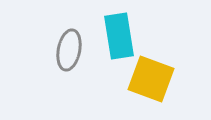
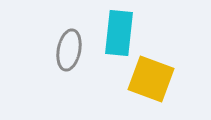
cyan rectangle: moved 3 px up; rotated 15 degrees clockwise
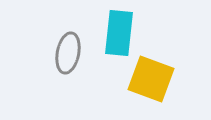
gray ellipse: moved 1 px left, 3 px down
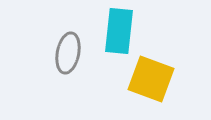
cyan rectangle: moved 2 px up
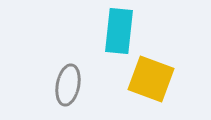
gray ellipse: moved 32 px down
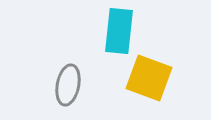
yellow square: moved 2 px left, 1 px up
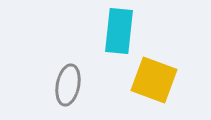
yellow square: moved 5 px right, 2 px down
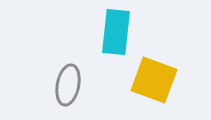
cyan rectangle: moved 3 px left, 1 px down
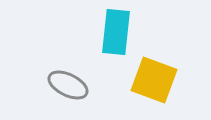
gray ellipse: rotated 75 degrees counterclockwise
